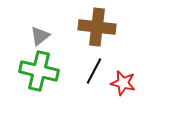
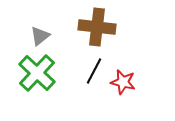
green cross: moved 2 px left, 2 px down; rotated 30 degrees clockwise
red star: moved 1 px up
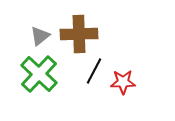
brown cross: moved 18 px left, 7 px down; rotated 9 degrees counterclockwise
green cross: moved 2 px right, 1 px down
red star: rotated 15 degrees counterclockwise
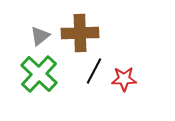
brown cross: moved 1 px right, 1 px up
red star: moved 1 px right, 3 px up
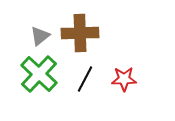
black line: moved 9 px left, 8 px down
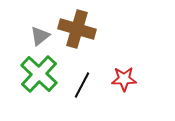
brown cross: moved 3 px left, 4 px up; rotated 18 degrees clockwise
black line: moved 3 px left, 6 px down
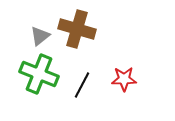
green cross: rotated 21 degrees counterclockwise
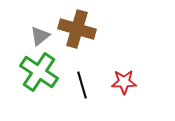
green cross: moved 2 px up; rotated 12 degrees clockwise
red star: moved 3 px down
black line: rotated 44 degrees counterclockwise
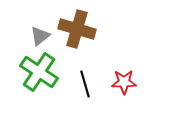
black line: moved 3 px right, 1 px up
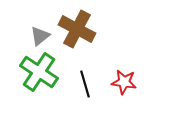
brown cross: rotated 12 degrees clockwise
red star: rotated 10 degrees clockwise
